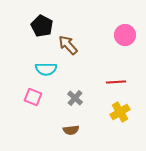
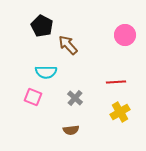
cyan semicircle: moved 3 px down
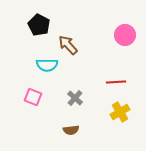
black pentagon: moved 3 px left, 1 px up
cyan semicircle: moved 1 px right, 7 px up
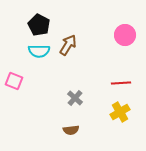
brown arrow: rotated 75 degrees clockwise
cyan semicircle: moved 8 px left, 14 px up
red line: moved 5 px right, 1 px down
pink square: moved 19 px left, 16 px up
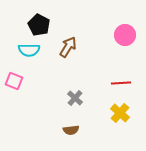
brown arrow: moved 2 px down
cyan semicircle: moved 10 px left, 1 px up
yellow cross: moved 1 px down; rotated 18 degrees counterclockwise
